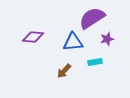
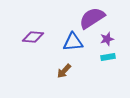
cyan rectangle: moved 13 px right, 5 px up
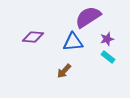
purple semicircle: moved 4 px left, 1 px up
cyan rectangle: rotated 48 degrees clockwise
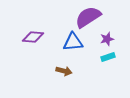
cyan rectangle: rotated 56 degrees counterclockwise
brown arrow: rotated 119 degrees counterclockwise
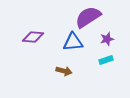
cyan rectangle: moved 2 px left, 3 px down
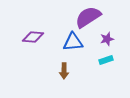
brown arrow: rotated 77 degrees clockwise
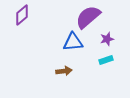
purple semicircle: rotated 8 degrees counterclockwise
purple diamond: moved 11 px left, 22 px up; rotated 45 degrees counterclockwise
brown arrow: rotated 98 degrees counterclockwise
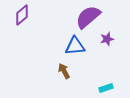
blue triangle: moved 2 px right, 4 px down
cyan rectangle: moved 28 px down
brown arrow: rotated 112 degrees counterclockwise
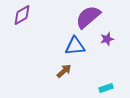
purple diamond: rotated 10 degrees clockwise
brown arrow: rotated 77 degrees clockwise
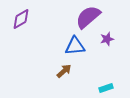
purple diamond: moved 1 px left, 4 px down
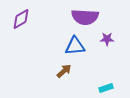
purple semicircle: moved 3 px left; rotated 136 degrees counterclockwise
purple star: rotated 16 degrees clockwise
